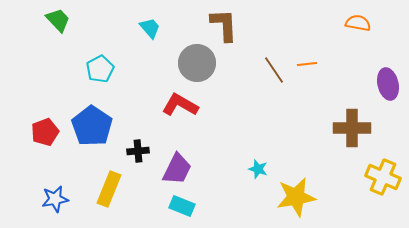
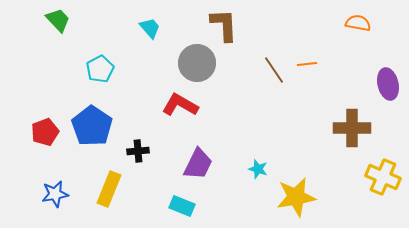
purple trapezoid: moved 21 px right, 5 px up
blue star: moved 5 px up
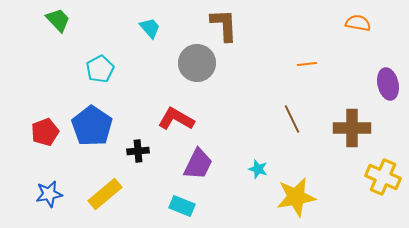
brown line: moved 18 px right, 49 px down; rotated 8 degrees clockwise
red L-shape: moved 4 px left, 14 px down
yellow rectangle: moved 4 px left, 5 px down; rotated 28 degrees clockwise
blue star: moved 6 px left
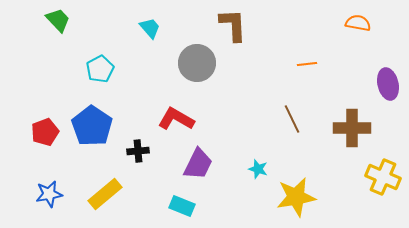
brown L-shape: moved 9 px right
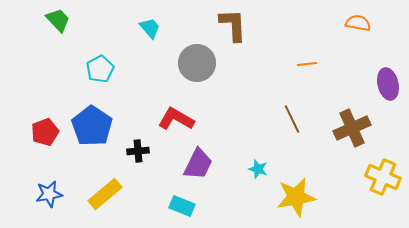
brown cross: rotated 24 degrees counterclockwise
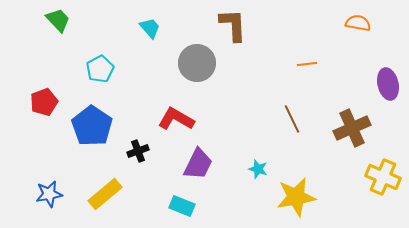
red pentagon: moved 1 px left, 30 px up
black cross: rotated 15 degrees counterclockwise
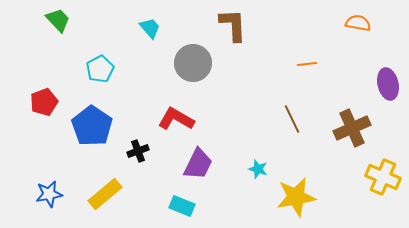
gray circle: moved 4 px left
